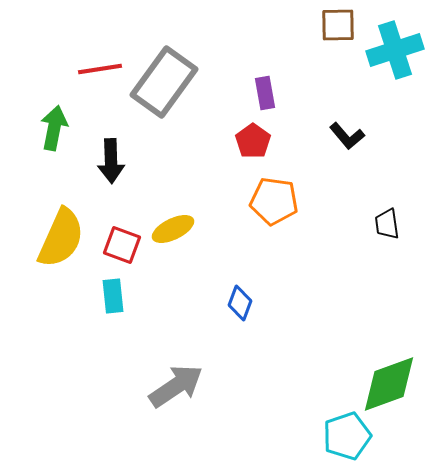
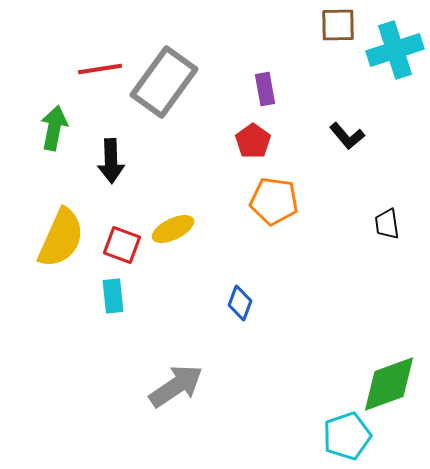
purple rectangle: moved 4 px up
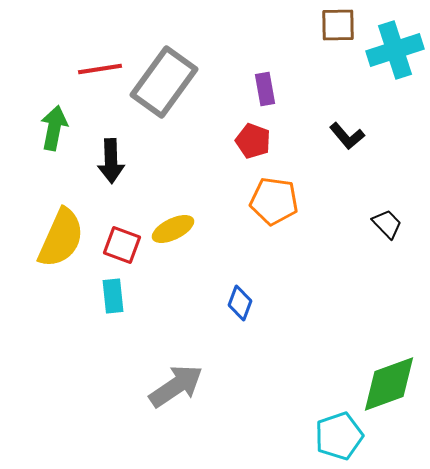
red pentagon: rotated 16 degrees counterclockwise
black trapezoid: rotated 144 degrees clockwise
cyan pentagon: moved 8 px left
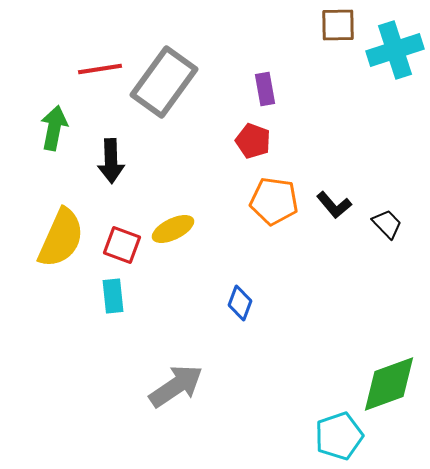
black L-shape: moved 13 px left, 69 px down
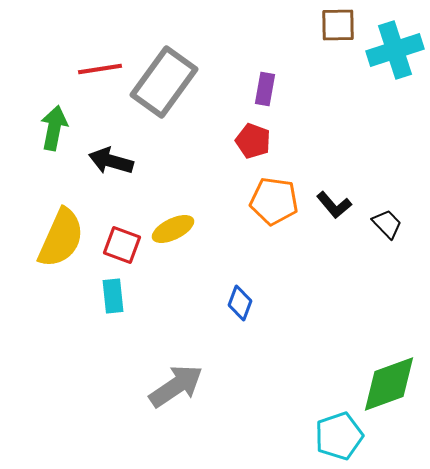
purple rectangle: rotated 20 degrees clockwise
black arrow: rotated 108 degrees clockwise
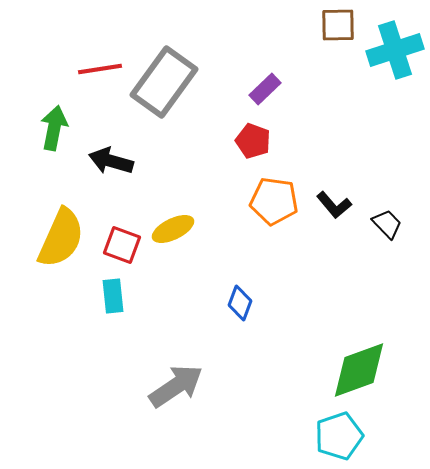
purple rectangle: rotated 36 degrees clockwise
green diamond: moved 30 px left, 14 px up
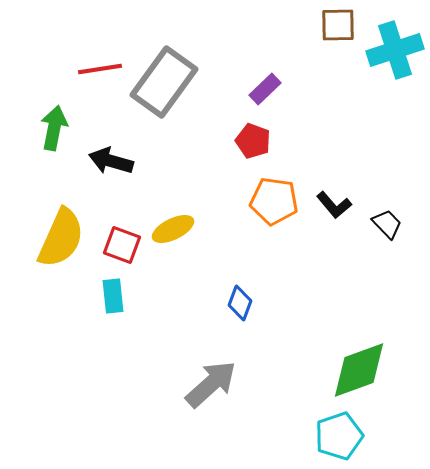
gray arrow: moved 35 px right, 2 px up; rotated 8 degrees counterclockwise
